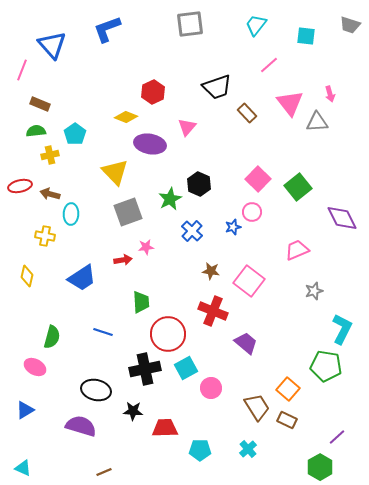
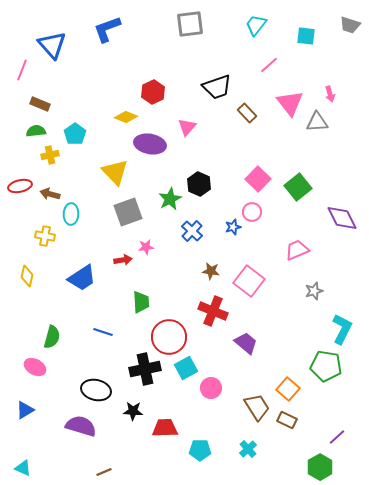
red circle at (168, 334): moved 1 px right, 3 px down
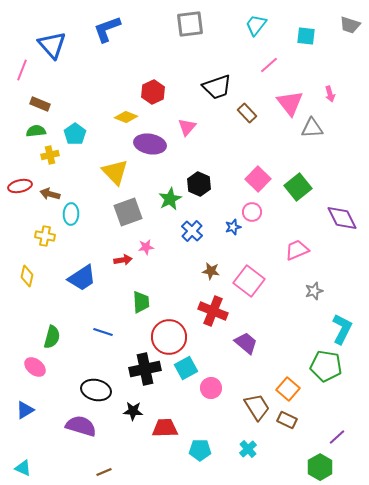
gray triangle at (317, 122): moved 5 px left, 6 px down
pink ellipse at (35, 367): rotated 10 degrees clockwise
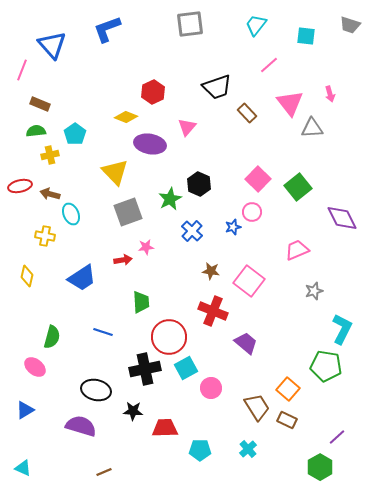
cyan ellipse at (71, 214): rotated 25 degrees counterclockwise
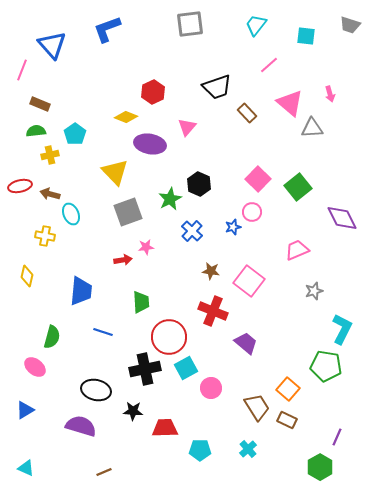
pink triangle at (290, 103): rotated 12 degrees counterclockwise
blue trapezoid at (82, 278): moved 1 px left, 13 px down; rotated 52 degrees counterclockwise
purple line at (337, 437): rotated 24 degrees counterclockwise
cyan triangle at (23, 468): moved 3 px right
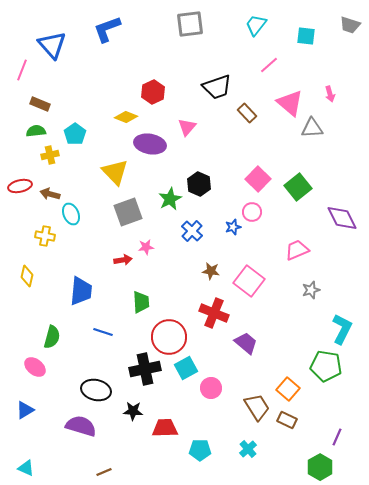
gray star at (314, 291): moved 3 px left, 1 px up
red cross at (213, 311): moved 1 px right, 2 px down
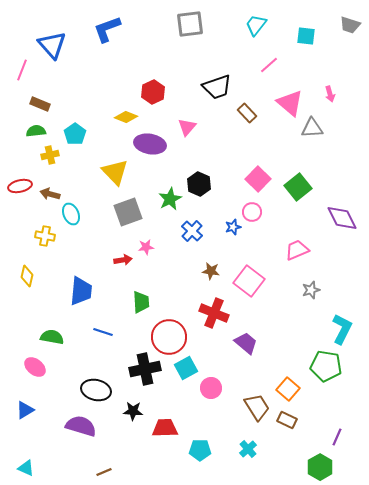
green semicircle at (52, 337): rotated 95 degrees counterclockwise
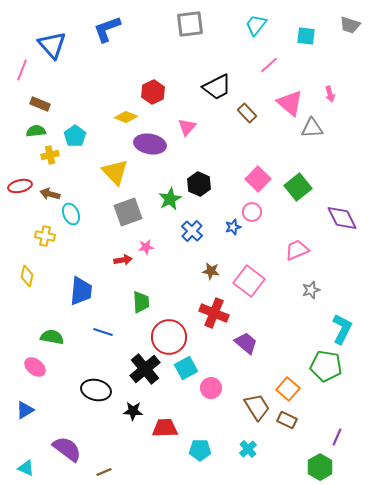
black trapezoid at (217, 87): rotated 8 degrees counterclockwise
cyan pentagon at (75, 134): moved 2 px down
black cross at (145, 369): rotated 28 degrees counterclockwise
purple semicircle at (81, 426): moved 14 px left, 23 px down; rotated 20 degrees clockwise
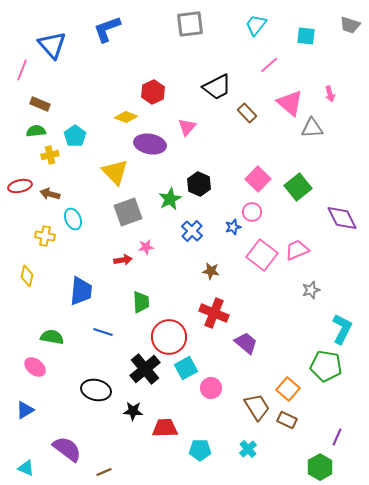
cyan ellipse at (71, 214): moved 2 px right, 5 px down
pink square at (249, 281): moved 13 px right, 26 px up
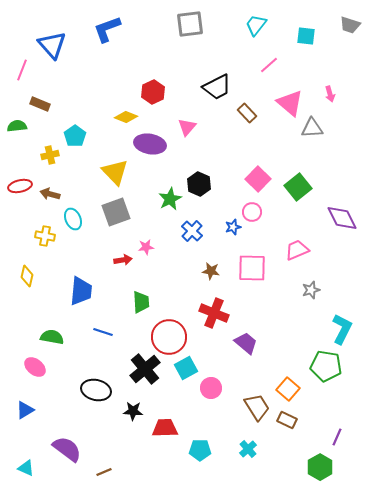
green semicircle at (36, 131): moved 19 px left, 5 px up
gray square at (128, 212): moved 12 px left
pink square at (262, 255): moved 10 px left, 13 px down; rotated 36 degrees counterclockwise
